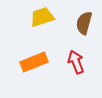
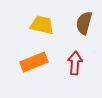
yellow trapezoid: moved 8 px down; rotated 30 degrees clockwise
red arrow: moved 1 px left, 1 px down; rotated 25 degrees clockwise
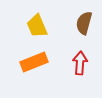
yellow trapezoid: moved 5 px left, 1 px down; rotated 125 degrees counterclockwise
red arrow: moved 5 px right
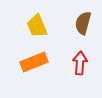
brown semicircle: moved 1 px left
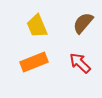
brown semicircle: rotated 25 degrees clockwise
red arrow: rotated 50 degrees counterclockwise
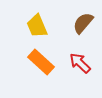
orange rectangle: moved 7 px right; rotated 64 degrees clockwise
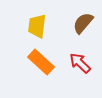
yellow trapezoid: rotated 30 degrees clockwise
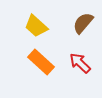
yellow trapezoid: moved 1 px left; rotated 55 degrees counterclockwise
